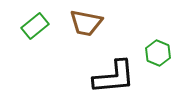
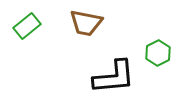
green rectangle: moved 8 px left
green hexagon: rotated 10 degrees clockwise
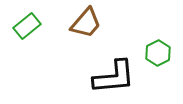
brown trapezoid: rotated 60 degrees counterclockwise
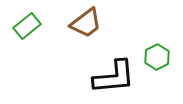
brown trapezoid: rotated 12 degrees clockwise
green hexagon: moved 1 px left, 4 px down
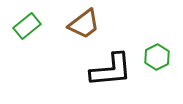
brown trapezoid: moved 2 px left, 1 px down
black L-shape: moved 3 px left, 7 px up
